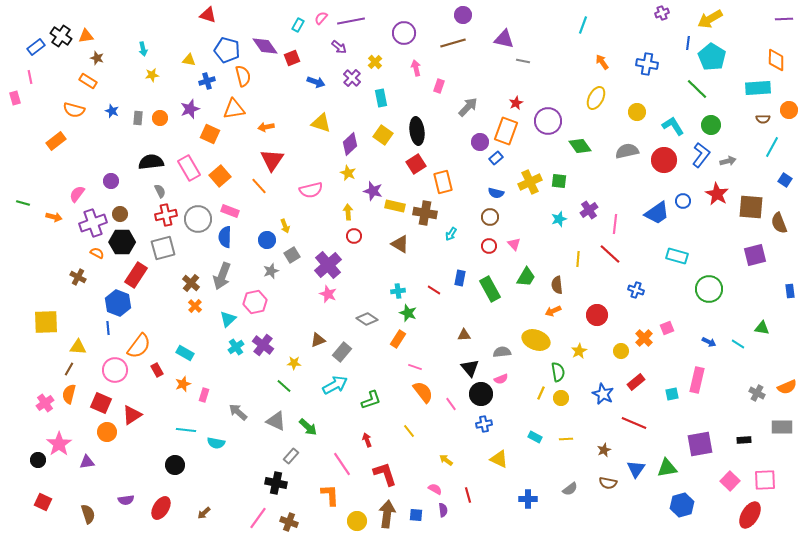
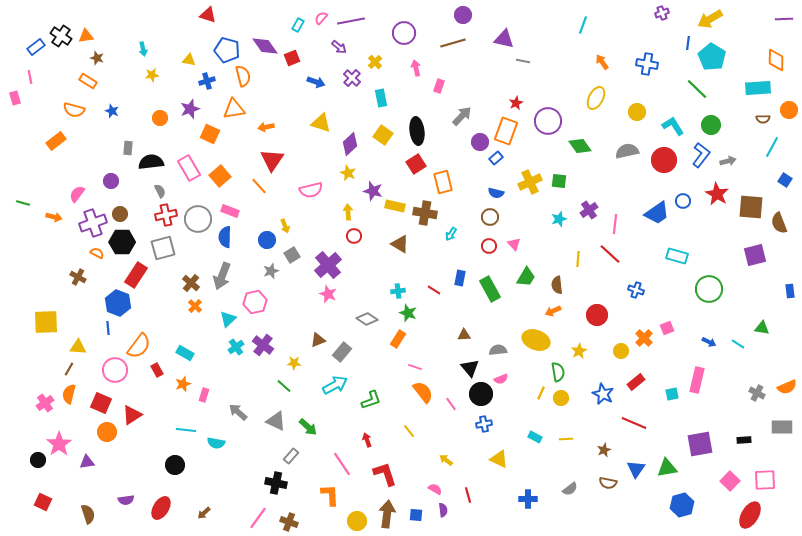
gray arrow at (468, 107): moved 6 px left, 9 px down
gray rectangle at (138, 118): moved 10 px left, 30 px down
gray semicircle at (502, 352): moved 4 px left, 2 px up
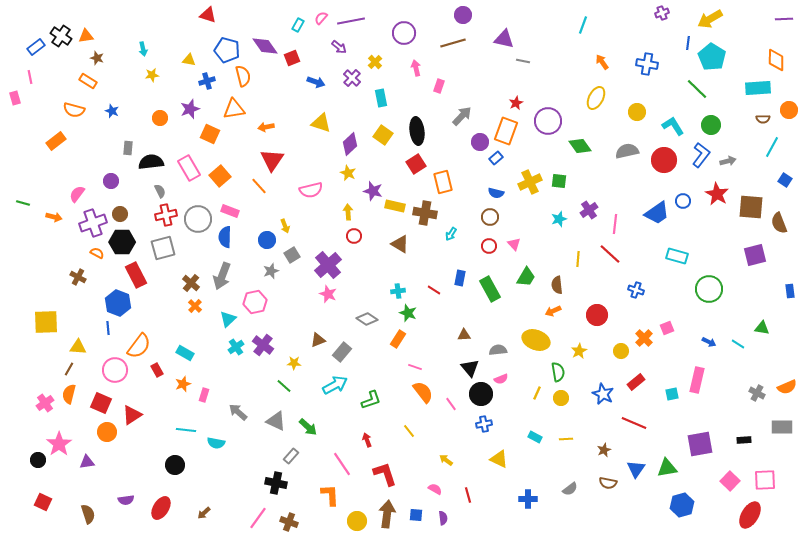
red rectangle at (136, 275): rotated 60 degrees counterclockwise
yellow line at (541, 393): moved 4 px left
purple semicircle at (443, 510): moved 8 px down
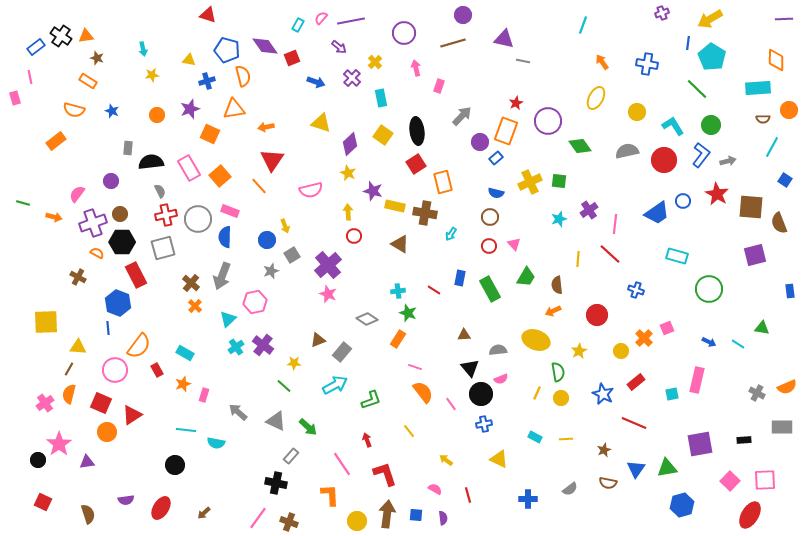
orange circle at (160, 118): moved 3 px left, 3 px up
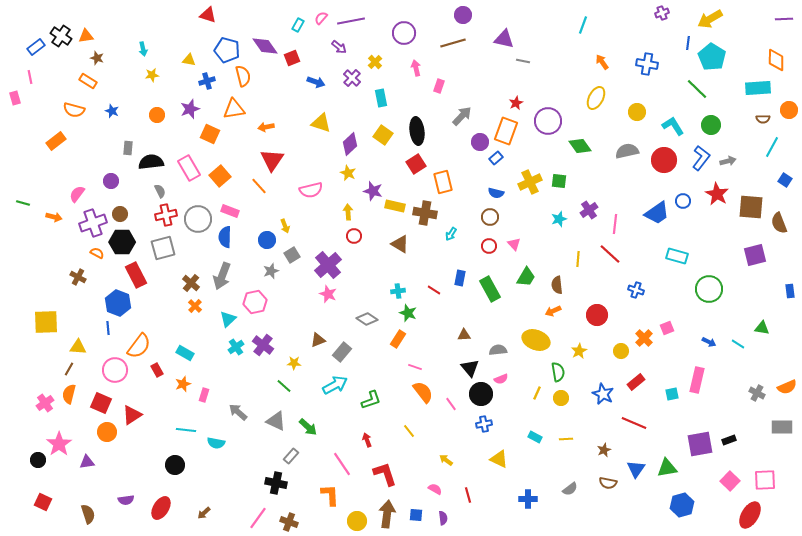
blue L-shape at (701, 155): moved 3 px down
black rectangle at (744, 440): moved 15 px left; rotated 16 degrees counterclockwise
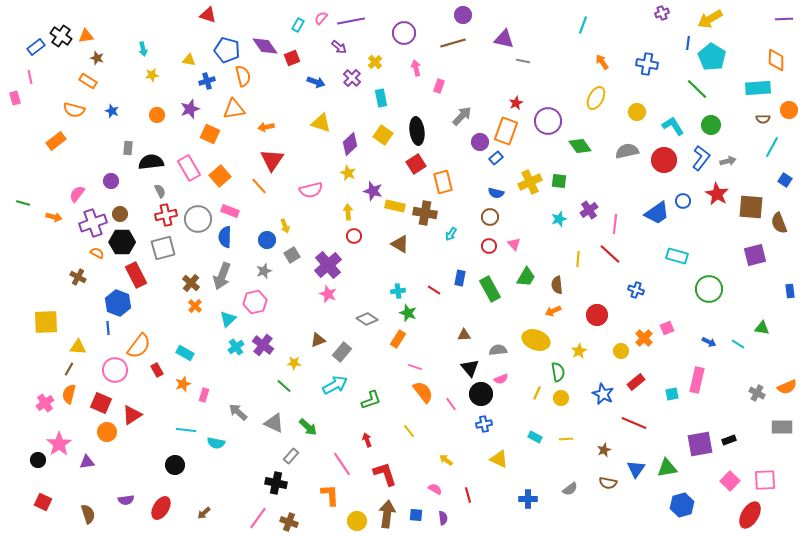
gray star at (271, 271): moved 7 px left
gray triangle at (276, 421): moved 2 px left, 2 px down
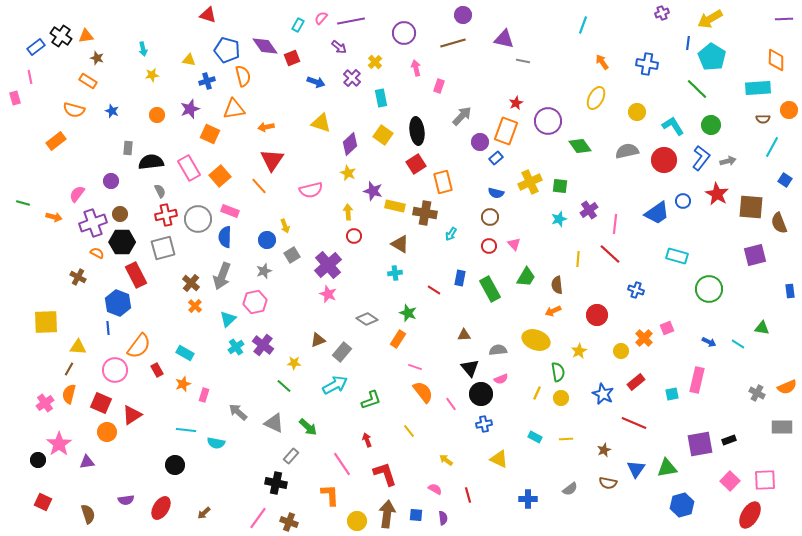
green square at (559, 181): moved 1 px right, 5 px down
cyan cross at (398, 291): moved 3 px left, 18 px up
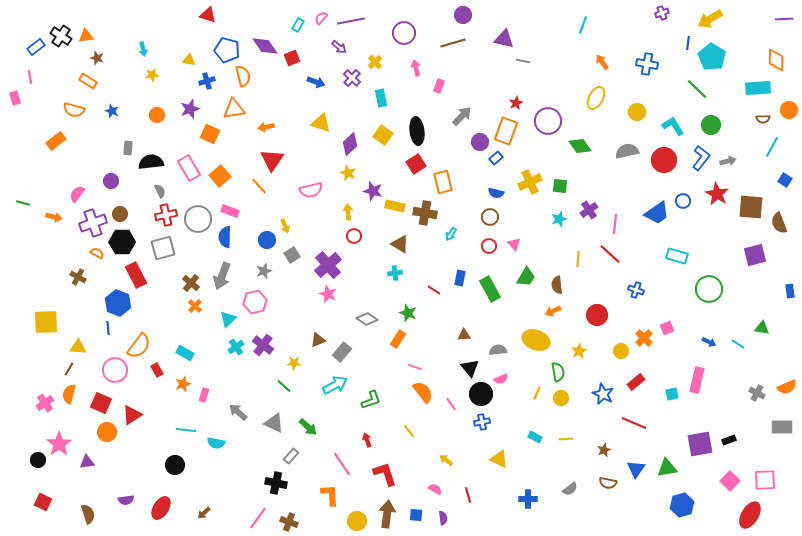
blue cross at (484, 424): moved 2 px left, 2 px up
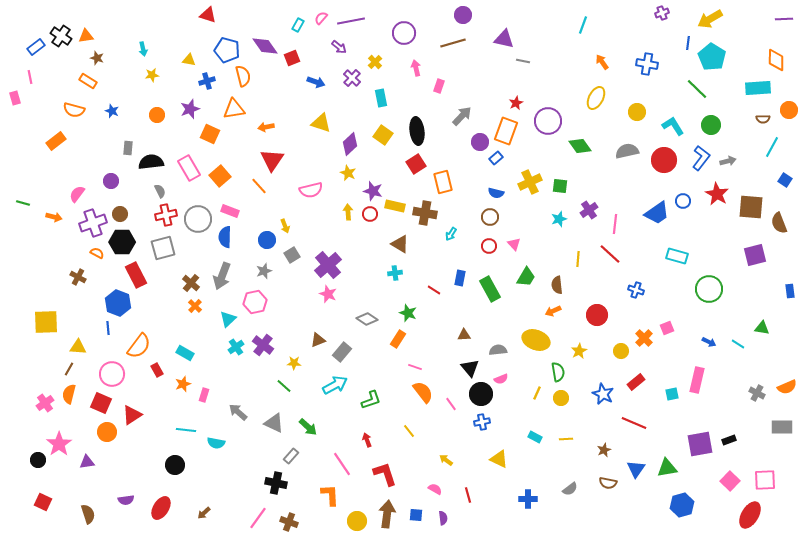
red circle at (354, 236): moved 16 px right, 22 px up
pink circle at (115, 370): moved 3 px left, 4 px down
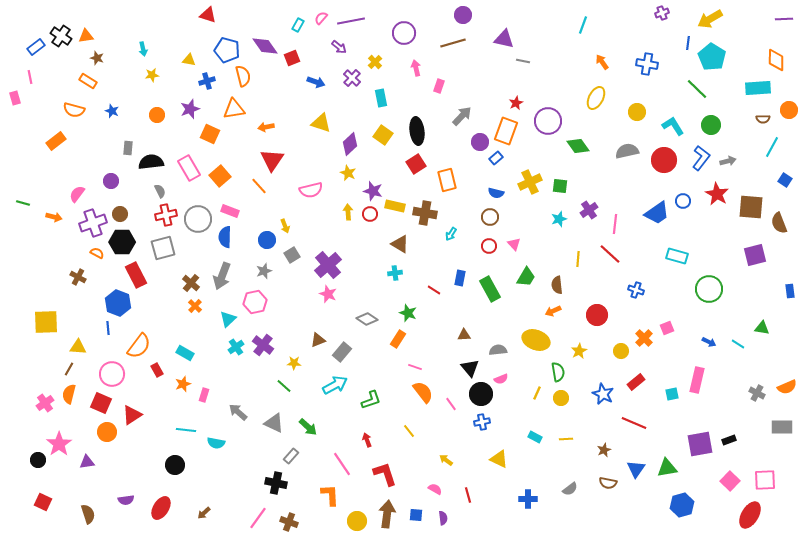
green diamond at (580, 146): moved 2 px left
orange rectangle at (443, 182): moved 4 px right, 2 px up
